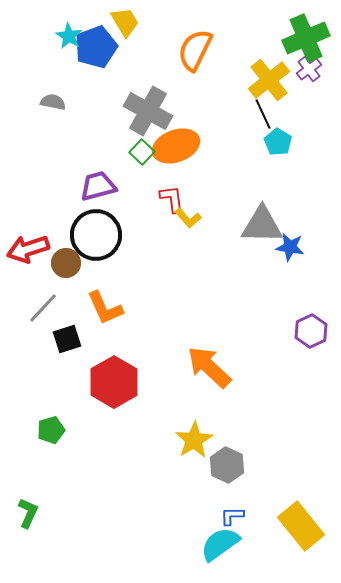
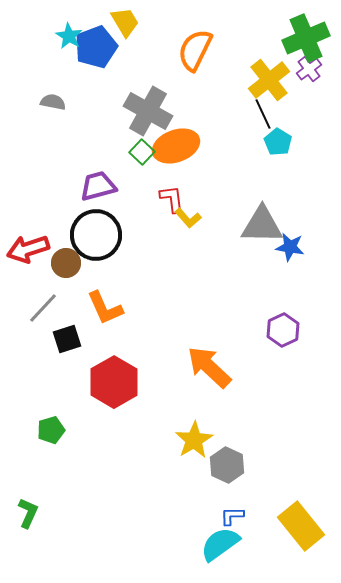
purple hexagon: moved 28 px left, 1 px up
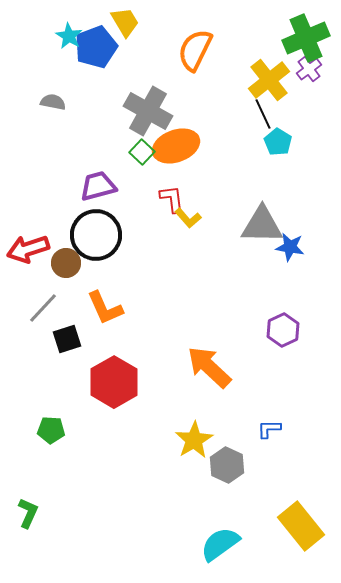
green pentagon: rotated 20 degrees clockwise
blue L-shape: moved 37 px right, 87 px up
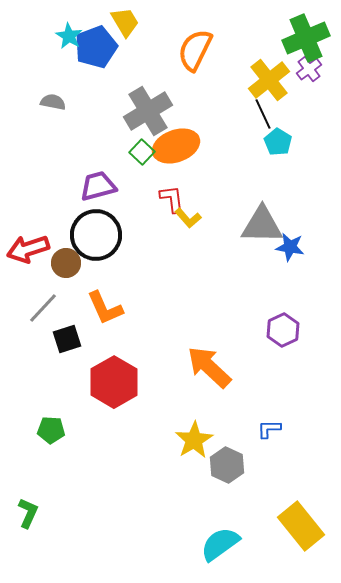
gray cross: rotated 30 degrees clockwise
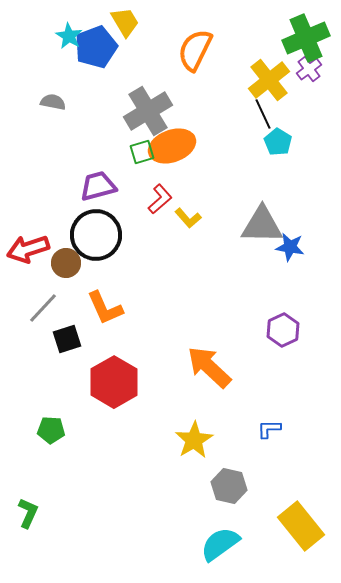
orange ellipse: moved 4 px left
green square: rotated 30 degrees clockwise
red L-shape: moved 12 px left; rotated 56 degrees clockwise
gray hexagon: moved 2 px right, 21 px down; rotated 12 degrees counterclockwise
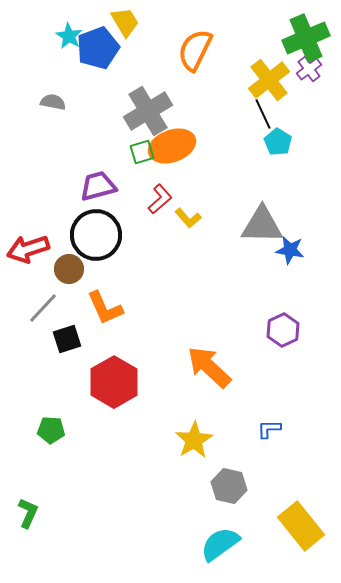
blue pentagon: moved 2 px right, 1 px down
blue star: moved 3 px down
brown circle: moved 3 px right, 6 px down
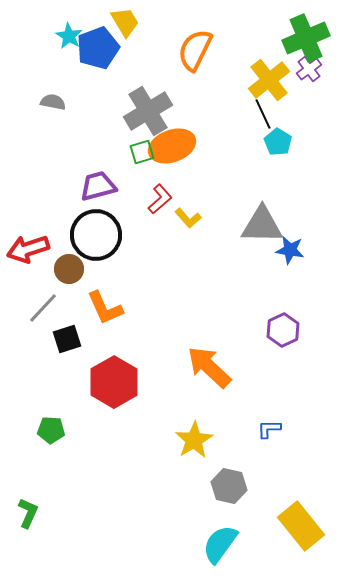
cyan semicircle: rotated 18 degrees counterclockwise
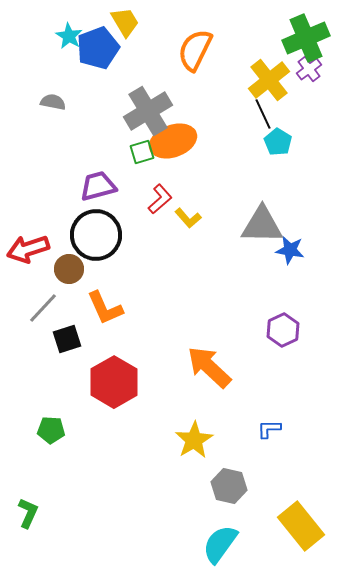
orange ellipse: moved 1 px right, 5 px up
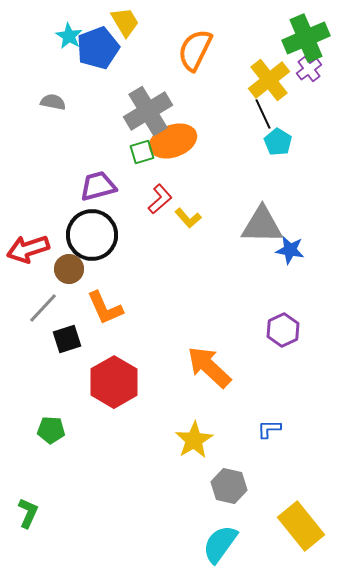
black circle: moved 4 px left
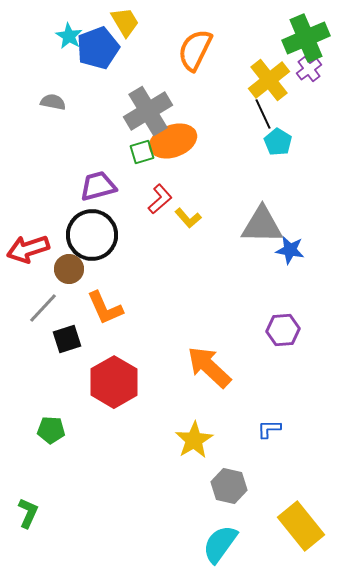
purple hexagon: rotated 20 degrees clockwise
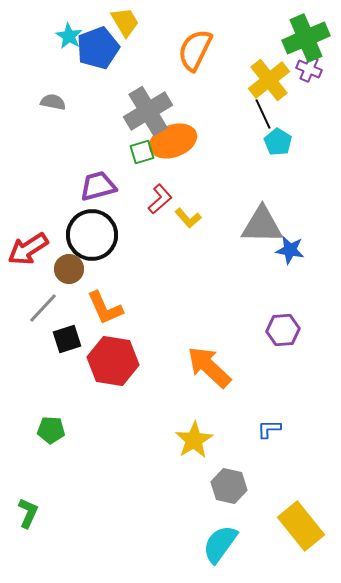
purple cross: rotated 30 degrees counterclockwise
red arrow: rotated 15 degrees counterclockwise
red hexagon: moved 1 px left, 21 px up; rotated 21 degrees counterclockwise
